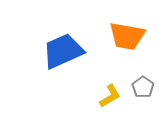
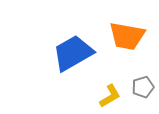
blue trapezoid: moved 10 px right, 2 px down; rotated 6 degrees counterclockwise
gray pentagon: rotated 20 degrees clockwise
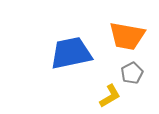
blue trapezoid: moved 2 px left; rotated 18 degrees clockwise
gray pentagon: moved 11 px left, 14 px up; rotated 10 degrees counterclockwise
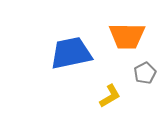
orange trapezoid: rotated 9 degrees counterclockwise
gray pentagon: moved 13 px right
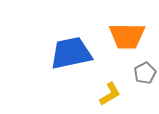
yellow L-shape: moved 2 px up
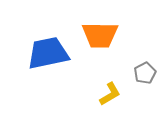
orange trapezoid: moved 27 px left, 1 px up
blue trapezoid: moved 23 px left
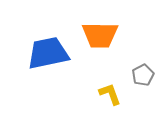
gray pentagon: moved 2 px left, 2 px down
yellow L-shape: rotated 80 degrees counterclockwise
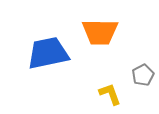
orange trapezoid: moved 3 px up
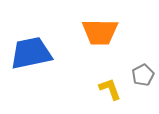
blue trapezoid: moved 17 px left
yellow L-shape: moved 5 px up
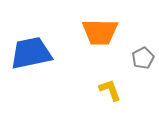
gray pentagon: moved 17 px up
yellow L-shape: moved 1 px down
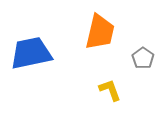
orange trapezoid: rotated 78 degrees counterclockwise
gray pentagon: rotated 10 degrees counterclockwise
